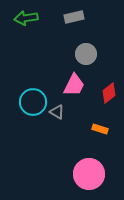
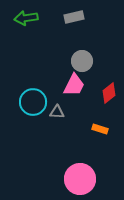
gray circle: moved 4 px left, 7 px down
gray triangle: rotated 28 degrees counterclockwise
pink circle: moved 9 px left, 5 px down
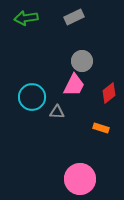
gray rectangle: rotated 12 degrees counterclockwise
cyan circle: moved 1 px left, 5 px up
orange rectangle: moved 1 px right, 1 px up
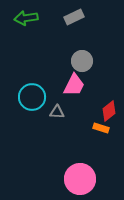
red diamond: moved 18 px down
